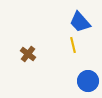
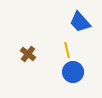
yellow line: moved 6 px left, 5 px down
blue circle: moved 15 px left, 9 px up
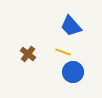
blue trapezoid: moved 9 px left, 4 px down
yellow line: moved 4 px left, 2 px down; rotated 56 degrees counterclockwise
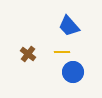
blue trapezoid: moved 2 px left
yellow line: moved 1 px left; rotated 21 degrees counterclockwise
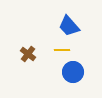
yellow line: moved 2 px up
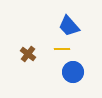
yellow line: moved 1 px up
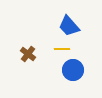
blue circle: moved 2 px up
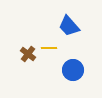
yellow line: moved 13 px left, 1 px up
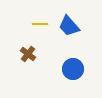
yellow line: moved 9 px left, 24 px up
blue circle: moved 1 px up
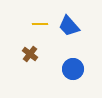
brown cross: moved 2 px right
